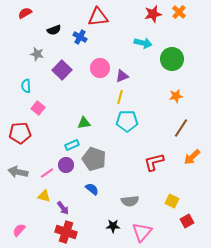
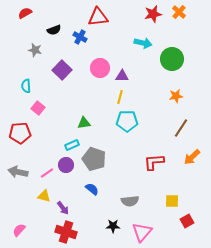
gray star: moved 2 px left, 4 px up
purple triangle: rotated 24 degrees clockwise
red L-shape: rotated 10 degrees clockwise
yellow square: rotated 24 degrees counterclockwise
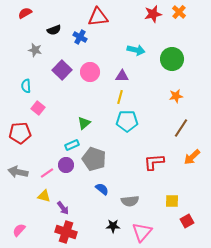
cyan arrow: moved 7 px left, 7 px down
pink circle: moved 10 px left, 4 px down
green triangle: rotated 32 degrees counterclockwise
blue semicircle: moved 10 px right
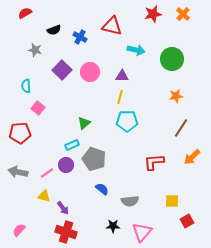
orange cross: moved 4 px right, 2 px down
red triangle: moved 14 px right, 9 px down; rotated 20 degrees clockwise
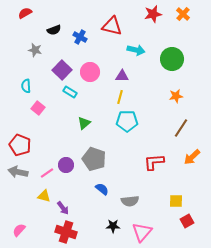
red pentagon: moved 12 px down; rotated 25 degrees clockwise
cyan rectangle: moved 2 px left, 53 px up; rotated 56 degrees clockwise
yellow square: moved 4 px right
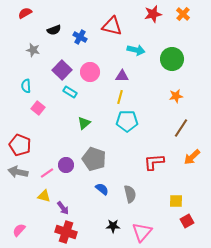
gray star: moved 2 px left
gray semicircle: moved 7 px up; rotated 96 degrees counterclockwise
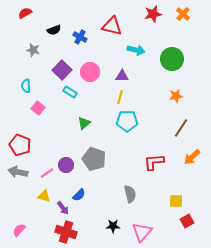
blue semicircle: moved 23 px left, 6 px down; rotated 96 degrees clockwise
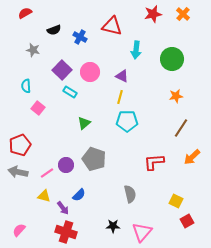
cyan arrow: rotated 84 degrees clockwise
purple triangle: rotated 24 degrees clockwise
red pentagon: rotated 30 degrees clockwise
yellow square: rotated 24 degrees clockwise
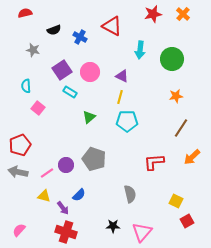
red semicircle: rotated 16 degrees clockwise
red triangle: rotated 15 degrees clockwise
cyan arrow: moved 4 px right
purple square: rotated 12 degrees clockwise
green triangle: moved 5 px right, 6 px up
